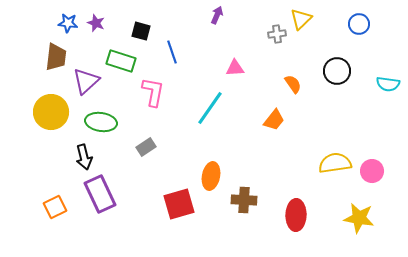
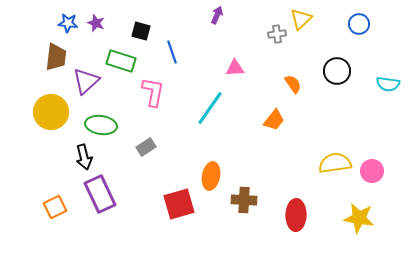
green ellipse: moved 3 px down
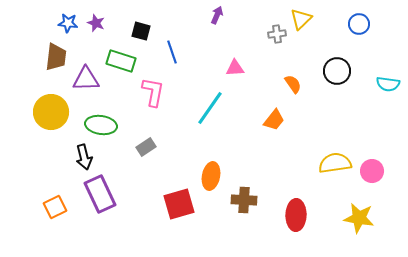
purple triangle: moved 2 px up; rotated 40 degrees clockwise
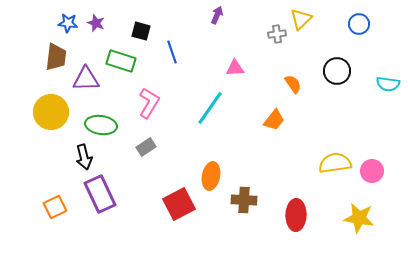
pink L-shape: moved 4 px left, 11 px down; rotated 20 degrees clockwise
red square: rotated 12 degrees counterclockwise
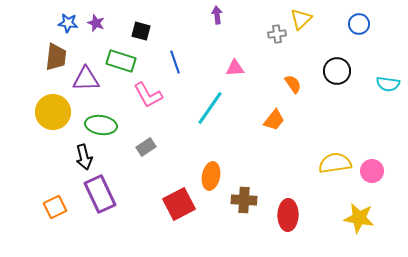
purple arrow: rotated 30 degrees counterclockwise
blue line: moved 3 px right, 10 px down
pink L-shape: moved 1 px left, 8 px up; rotated 120 degrees clockwise
yellow circle: moved 2 px right
red ellipse: moved 8 px left
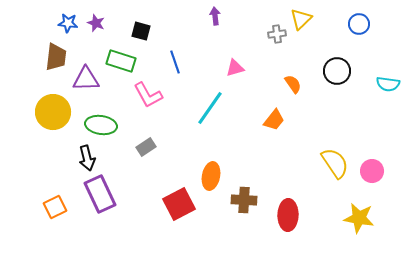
purple arrow: moved 2 px left, 1 px down
pink triangle: rotated 12 degrees counterclockwise
black arrow: moved 3 px right, 1 px down
yellow semicircle: rotated 64 degrees clockwise
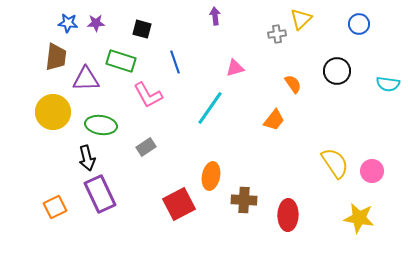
purple star: rotated 24 degrees counterclockwise
black square: moved 1 px right, 2 px up
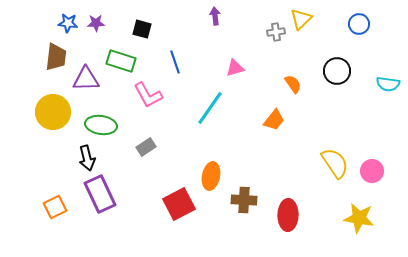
gray cross: moved 1 px left, 2 px up
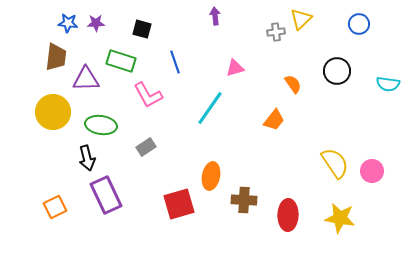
purple rectangle: moved 6 px right, 1 px down
red square: rotated 12 degrees clockwise
yellow star: moved 19 px left
